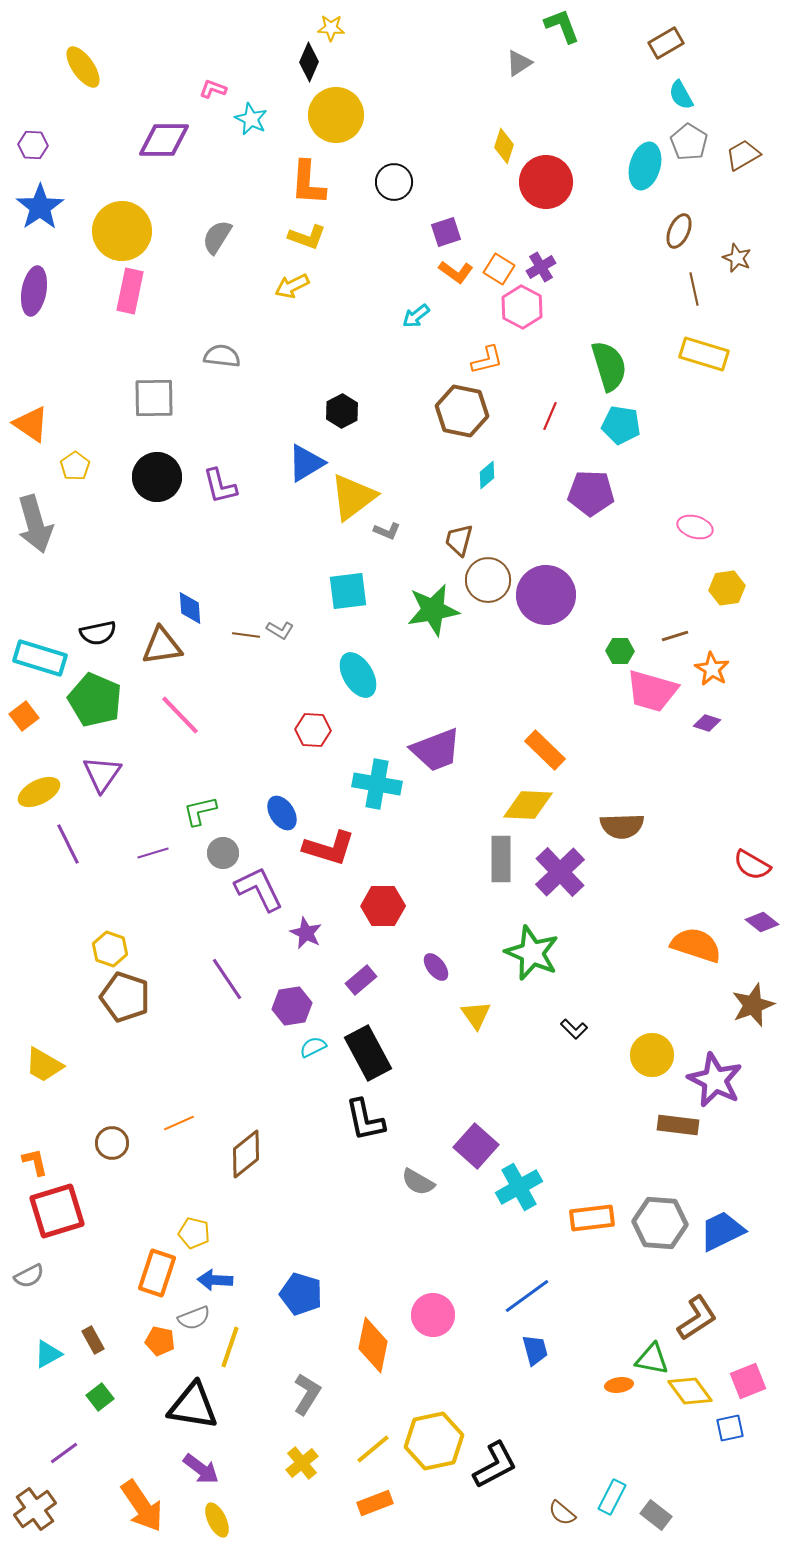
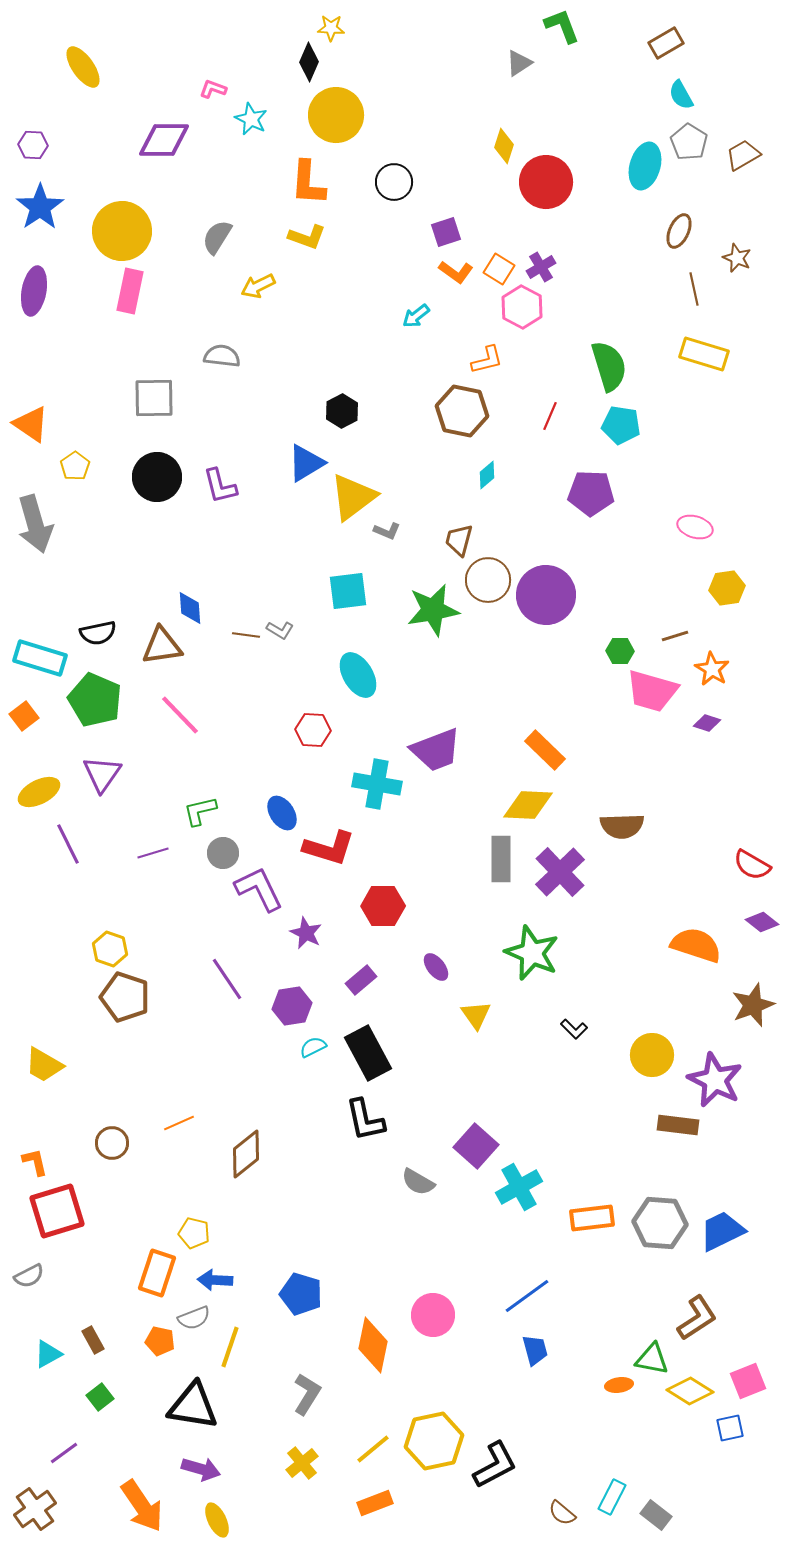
yellow arrow at (292, 286): moved 34 px left
yellow diamond at (690, 1391): rotated 21 degrees counterclockwise
purple arrow at (201, 1469): rotated 21 degrees counterclockwise
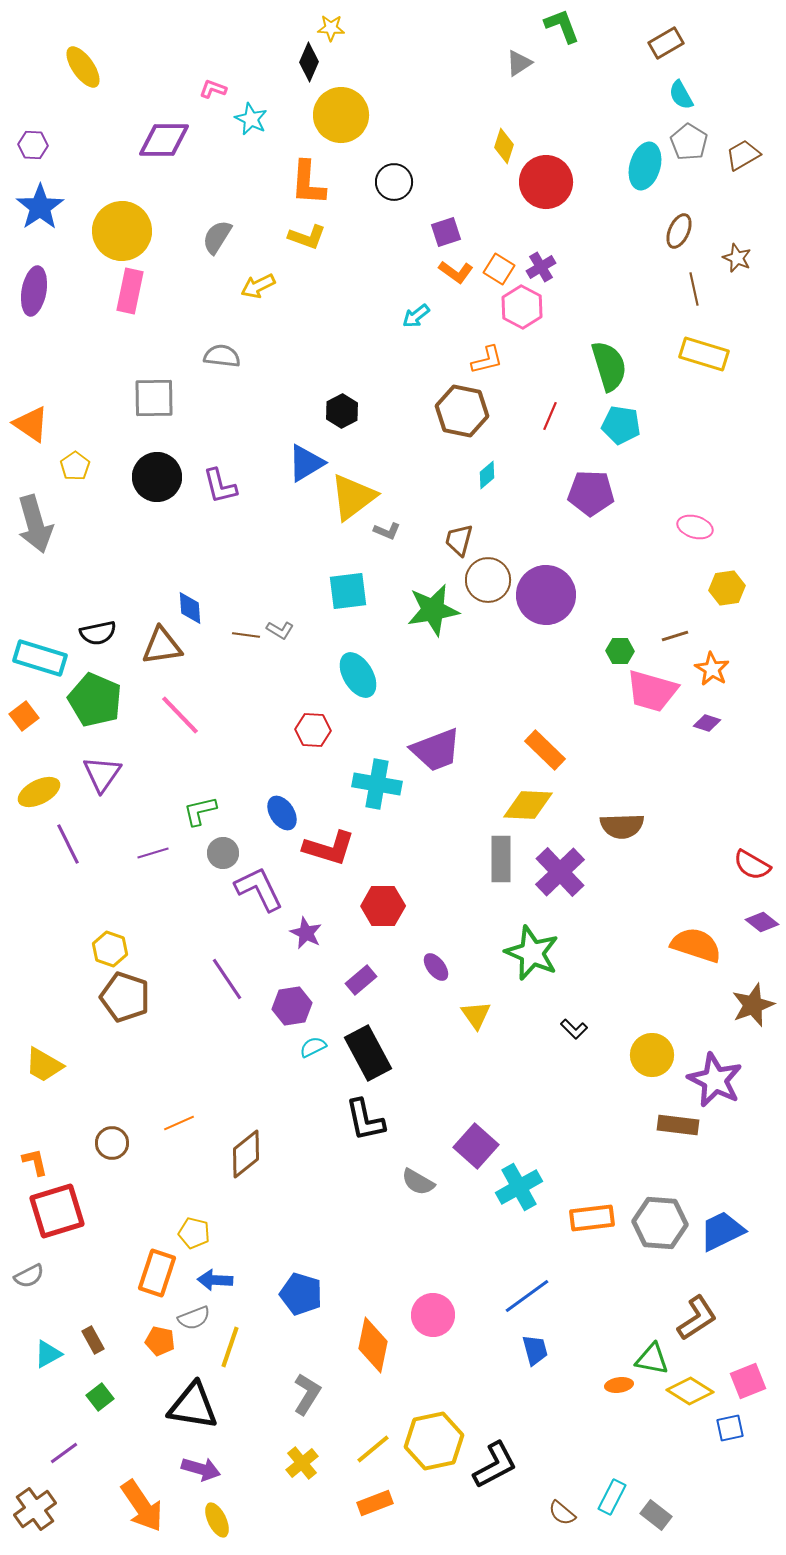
yellow circle at (336, 115): moved 5 px right
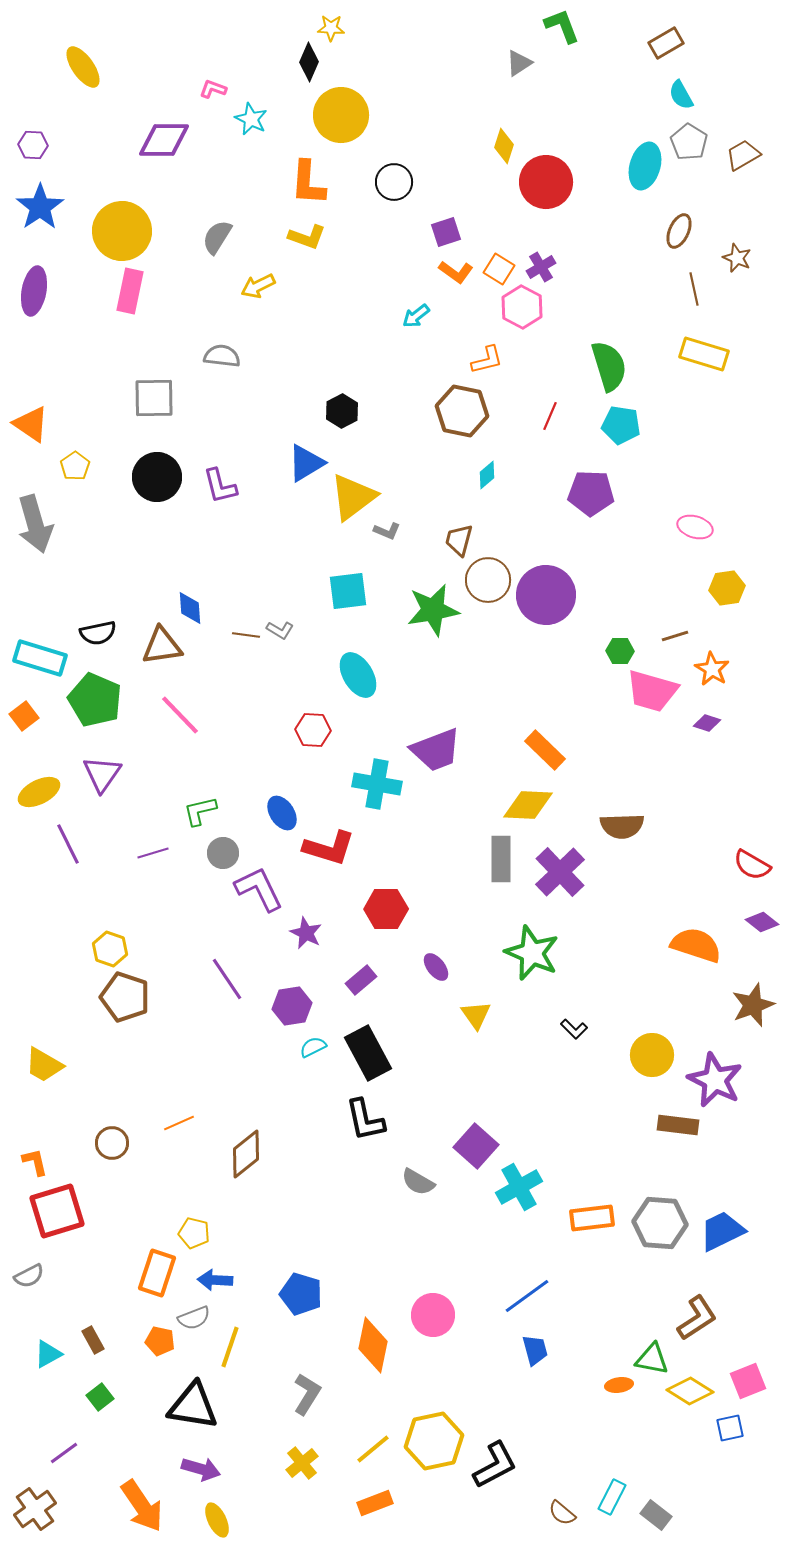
red hexagon at (383, 906): moved 3 px right, 3 px down
